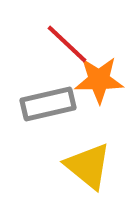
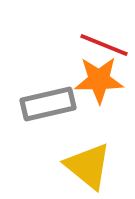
red line: moved 37 px right, 1 px down; rotated 21 degrees counterclockwise
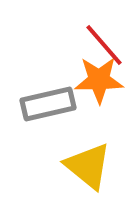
red line: rotated 27 degrees clockwise
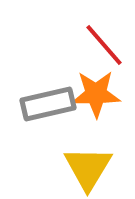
orange star: moved 3 px left, 14 px down
yellow triangle: moved 2 px down; rotated 22 degrees clockwise
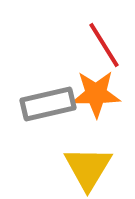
red line: rotated 9 degrees clockwise
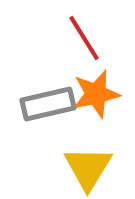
red line: moved 20 px left, 7 px up
orange star: rotated 12 degrees counterclockwise
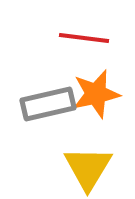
red line: rotated 51 degrees counterclockwise
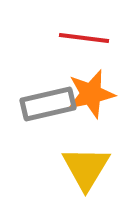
orange star: moved 5 px left
yellow triangle: moved 2 px left
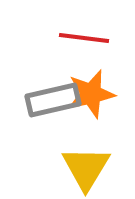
gray rectangle: moved 5 px right, 4 px up
